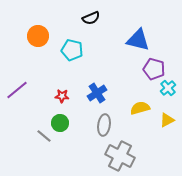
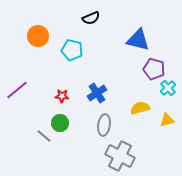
yellow triangle: rotated 14 degrees clockwise
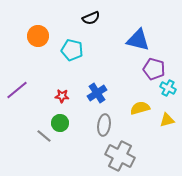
cyan cross: rotated 21 degrees counterclockwise
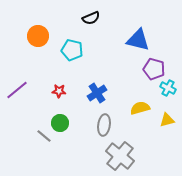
red star: moved 3 px left, 5 px up
gray cross: rotated 12 degrees clockwise
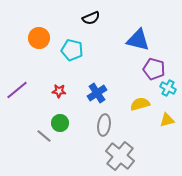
orange circle: moved 1 px right, 2 px down
yellow semicircle: moved 4 px up
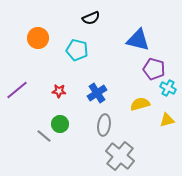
orange circle: moved 1 px left
cyan pentagon: moved 5 px right
green circle: moved 1 px down
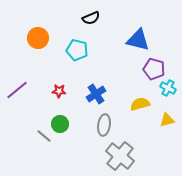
blue cross: moved 1 px left, 1 px down
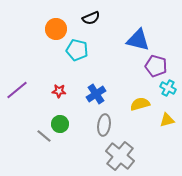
orange circle: moved 18 px right, 9 px up
purple pentagon: moved 2 px right, 3 px up
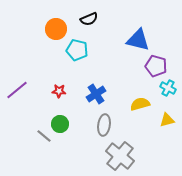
black semicircle: moved 2 px left, 1 px down
